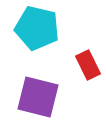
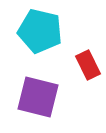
cyan pentagon: moved 3 px right, 3 px down
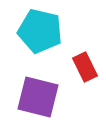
red rectangle: moved 3 px left, 2 px down
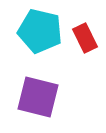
red rectangle: moved 29 px up
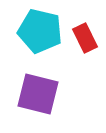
purple square: moved 3 px up
